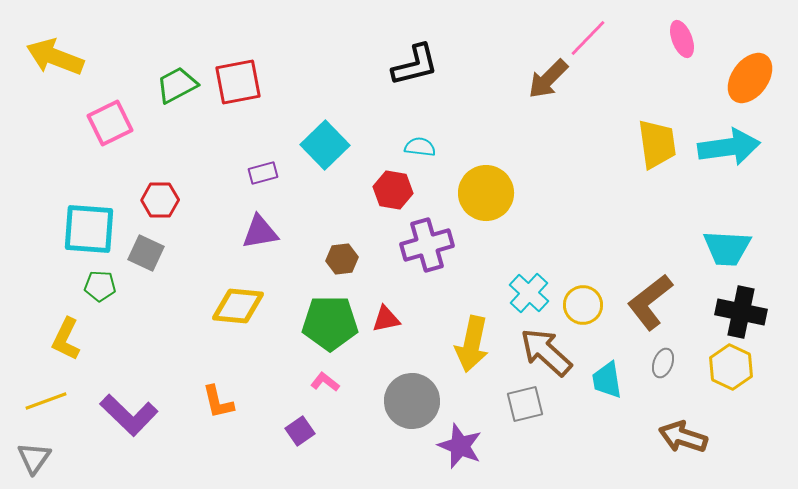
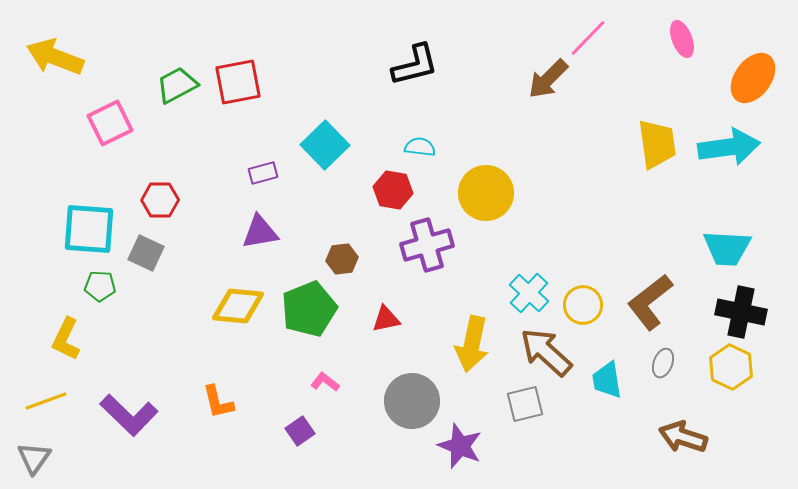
orange ellipse at (750, 78): moved 3 px right
green pentagon at (330, 323): moved 21 px left, 14 px up; rotated 22 degrees counterclockwise
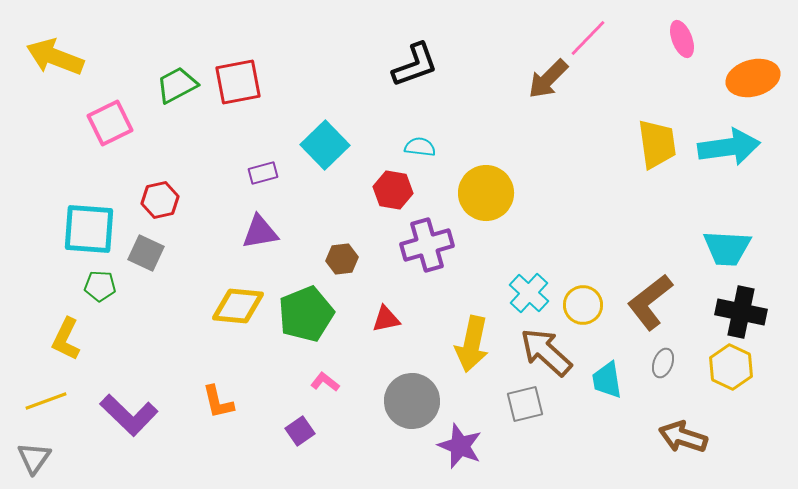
black L-shape at (415, 65): rotated 6 degrees counterclockwise
orange ellipse at (753, 78): rotated 39 degrees clockwise
red hexagon at (160, 200): rotated 12 degrees counterclockwise
green pentagon at (309, 309): moved 3 px left, 5 px down
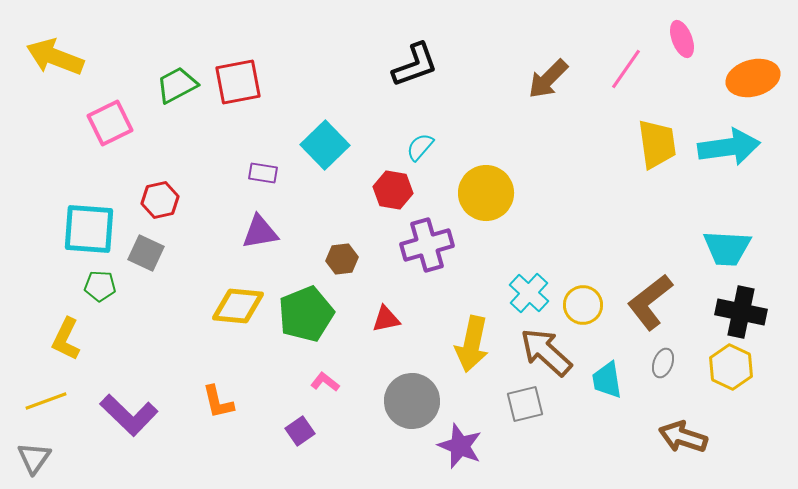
pink line at (588, 38): moved 38 px right, 31 px down; rotated 9 degrees counterclockwise
cyan semicircle at (420, 147): rotated 56 degrees counterclockwise
purple rectangle at (263, 173): rotated 24 degrees clockwise
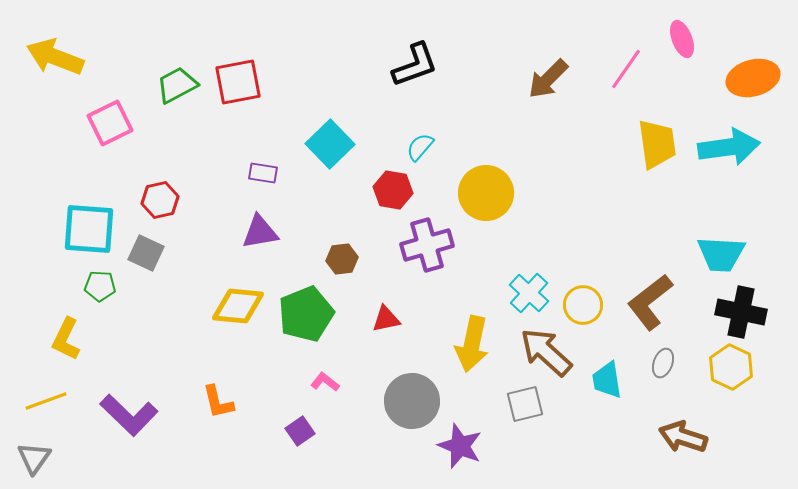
cyan square at (325, 145): moved 5 px right, 1 px up
cyan trapezoid at (727, 248): moved 6 px left, 6 px down
